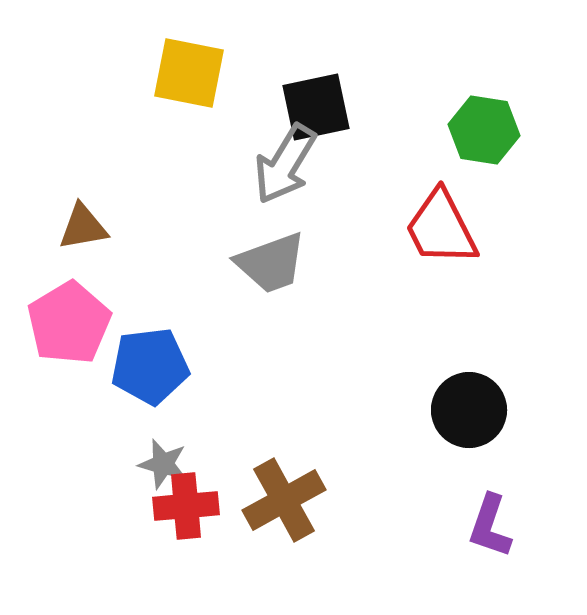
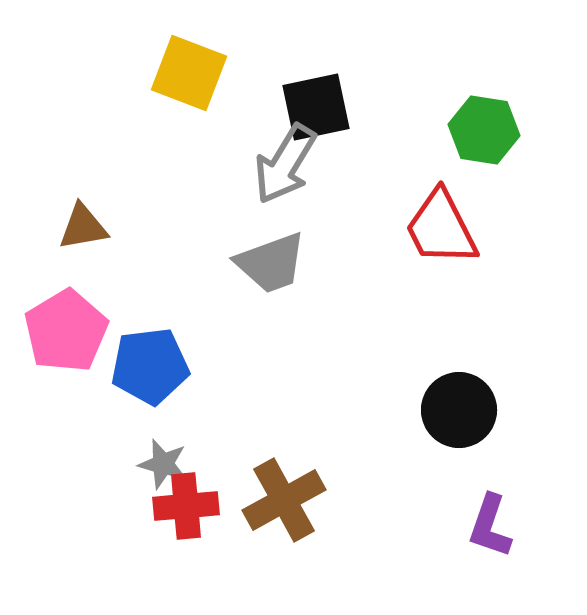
yellow square: rotated 10 degrees clockwise
pink pentagon: moved 3 px left, 8 px down
black circle: moved 10 px left
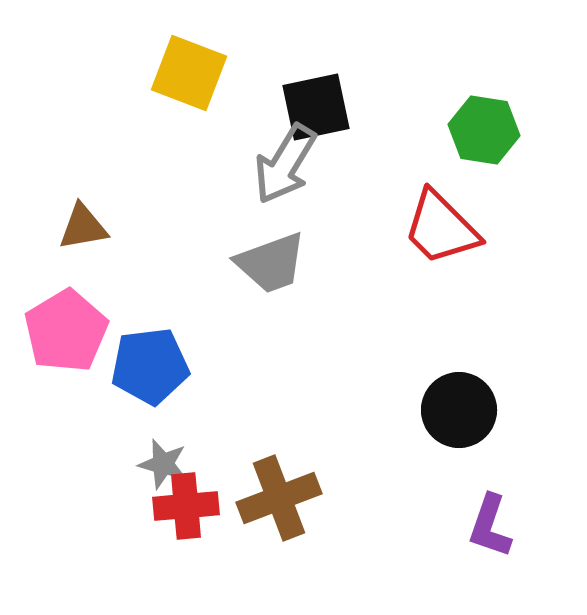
red trapezoid: rotated 18 degrees counterclockwise
brown cross: moved 5 px left, 2 px up; rotated 8 degrees clockwise
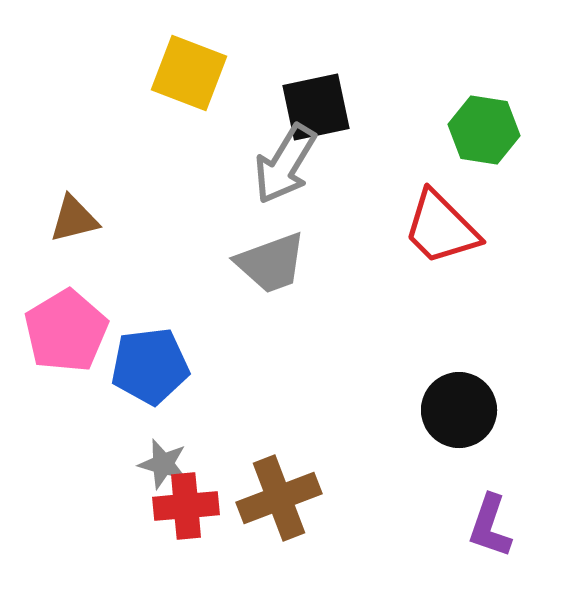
brown triangle: moved 9 px left, 8 px up; rotated 4 degrees counterclockwise
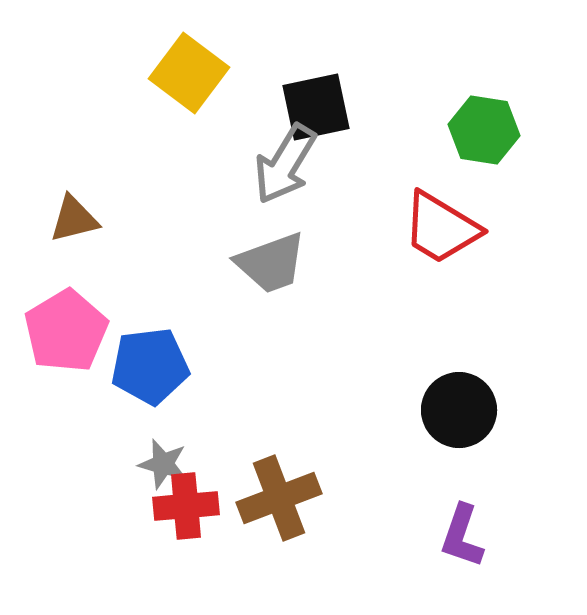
yellow square: rotated 16 degrees clockwise
red trapezoid: rotated 14 degrees counterclockwise
purple L-shape: moved 28 px left, 10 px down
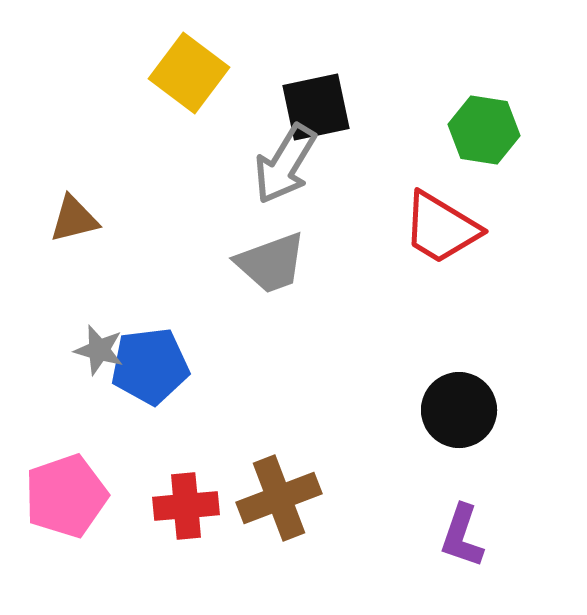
pink pentagon: moved 165 px down; rotated 12 degrees clockwise
gray star: moved 64 px left, 114 px up
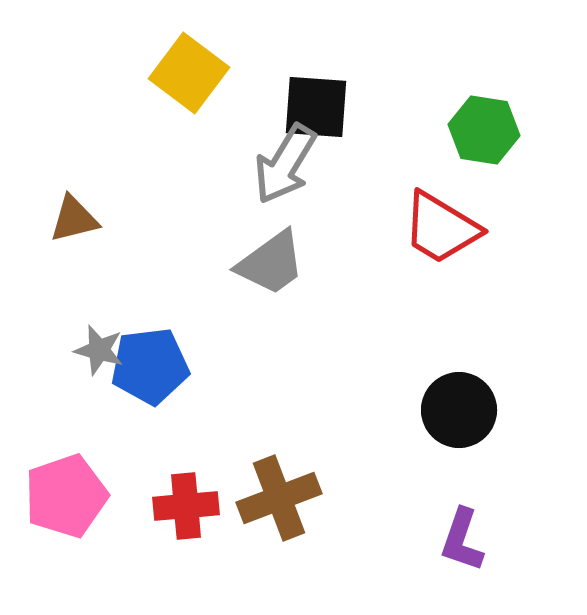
black square: rotated 16 degrees clockwise
gray trapezoid: rotated 16 degrees counterclockwise
purple L-shape: moved 4 px down
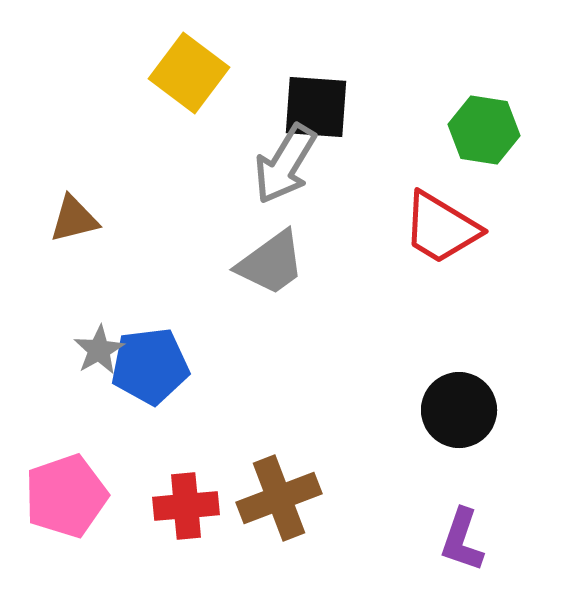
gray star: rotated 27 degrees clockwise
